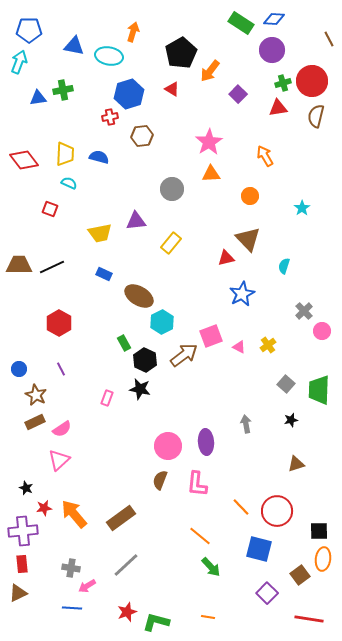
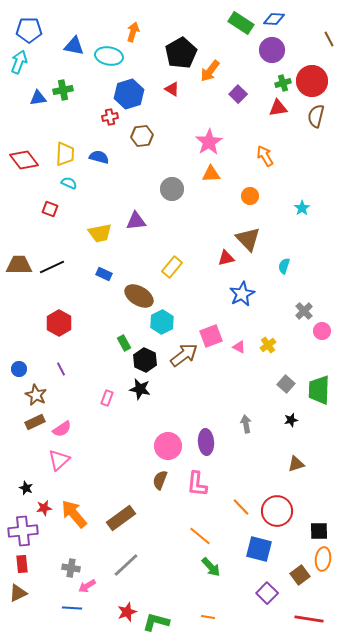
yellow rectangle at (171, 243): moved 1 px right, 24 px down
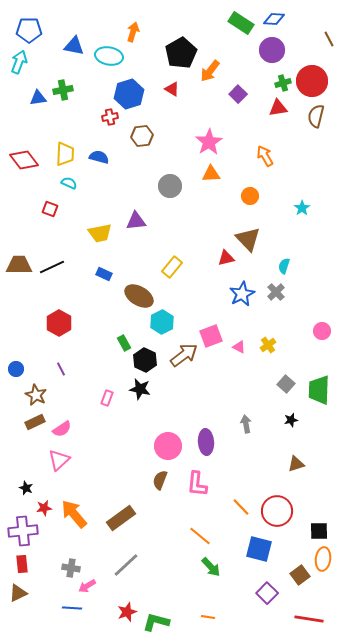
gray circle at (172, 189): moved 2 px left, 3 px up
gray cross at (304, 311): moved 28 px left, 19 px up
blue circle at (19, 369): moved 3 px left
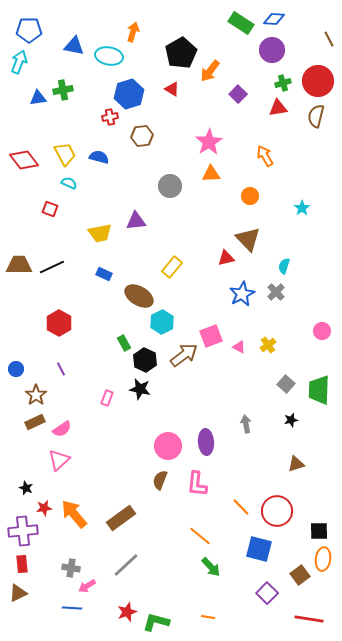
red circle at (312, 81): moved 6 px right
yellow trapezoid at (65, 154): rotated 30 degrees counterclockwise
brown star at (36, 395): rotated 10 degrees clockwise
